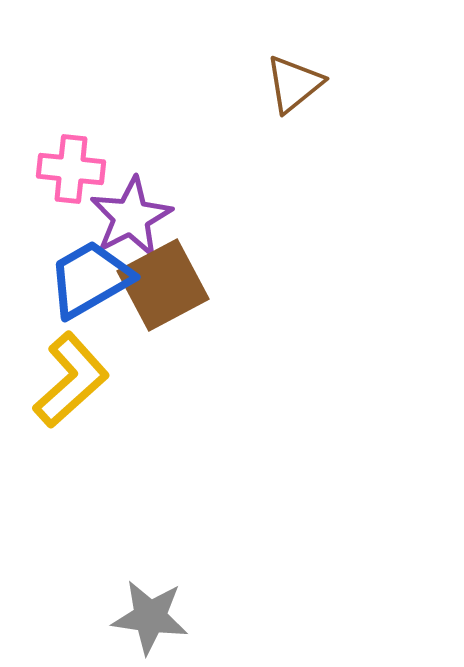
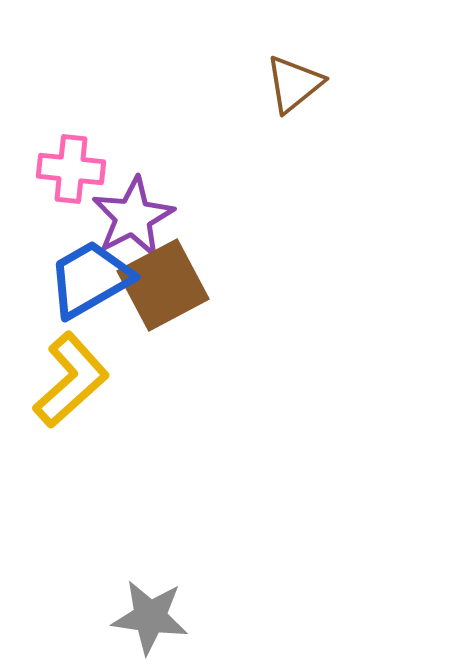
purple star: moved 2 px right
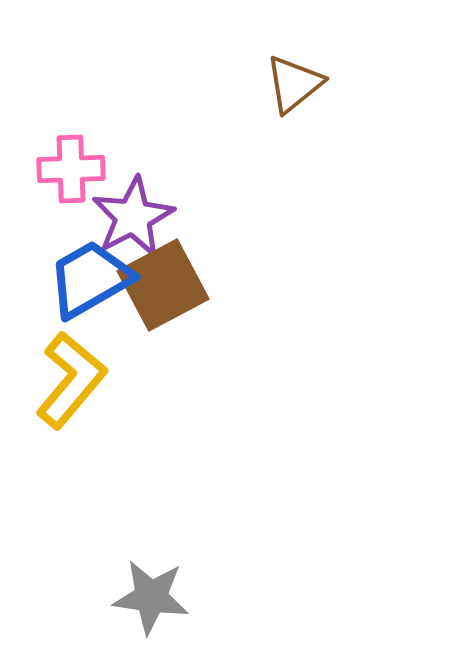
pink cross: rotated 8 degrees counterclockwise
yellow L-shape: rotated 8 degrees counterclockwise
gray star: moved 1 px right, 20 px up
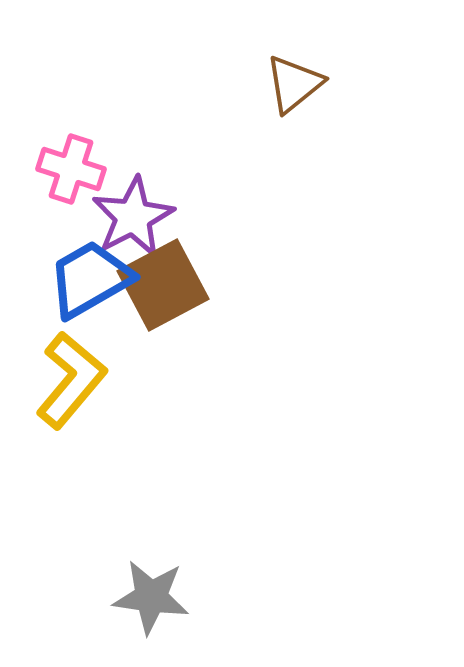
pink cross: rotated 20 degrees clockwise
